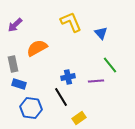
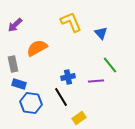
blue hexagon: moved 5 px up
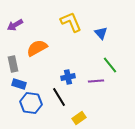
purple arrow: rotated 14 degrees clockwise
black line: moved 2 px left
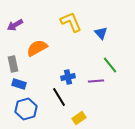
blue hexagon: moved 5 px left, 6 px down; rotated 25 degrees counterclockwise
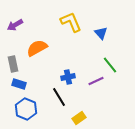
purple line: rotated 21 degrees counterclockwise
blue hexagon: rotated 20 degrees counterclockwise
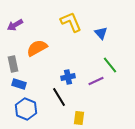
yellow rectangle: rotated 48 degrees counterclockwise
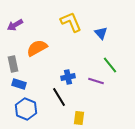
purple line: rotated 42 degrees clockwise
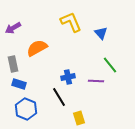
purple arrow: moved 2 px left, 3 px down
purple line: rotated 14 degrees counterclockwise
yellow rectangle: rotated 24 degrees counterclockwise
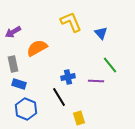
purple arrow: moved 4 px down
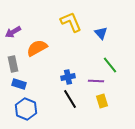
black line: moved 11 px right, 2 px down
yellow rectangle: moved 23 px right, 17 px up
